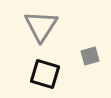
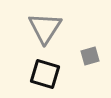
gray triangle: moved 4 px right, 2 px down
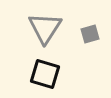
gray square: moved 22 px up
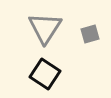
black square: rotated 16 degrees clockwise
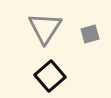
black square: moved 5 px right, 2 px down; rotated 16 degrees clockwise
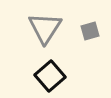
gray square: moved 3 px up
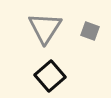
gray square: rotated 36 degrees clockwise
